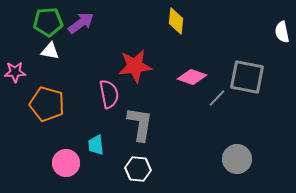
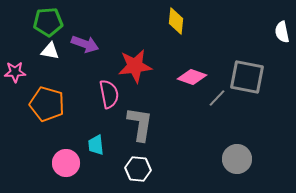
purple arrow: moved 4 px right, 21 px down; rotated 56 degrees clockwise
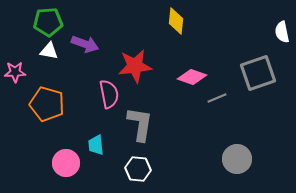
white triangle: moved 1 px left
gray square: moved 11 px right, 4 px up; rotated 30 degrees counterclockwise
gray line: rotated 24 degrees clockwise
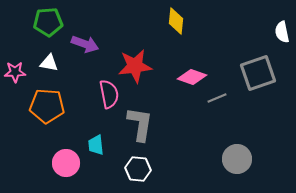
white triangle: moved 12 px down
orange pentagon: moved 2 px down; rotated 12 degrees counterclockwise
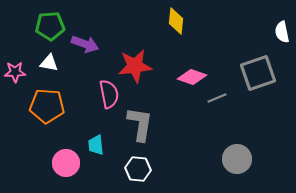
green pentagon: moved 2 px right, 4 px down
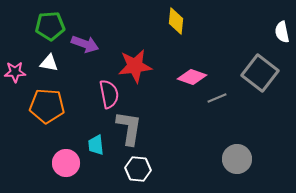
gray square: moved 2 px right; rotated 33 degrees counterclockwise
gray L-shape: moved 11 px left, 4 px down
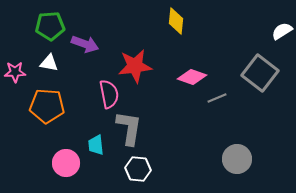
white semicircle: moved 1 px up; rotated 70 degrees clockwise
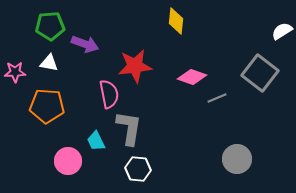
cyan trapezoid: moved 4 px up; rotated 20 degrees counterclockwise
pink circle: moved 2 px right, 2 px up
